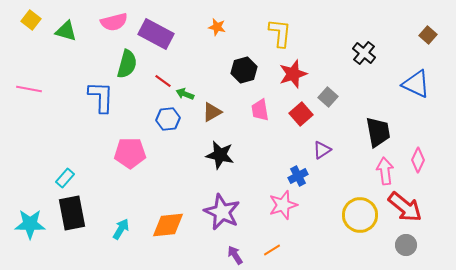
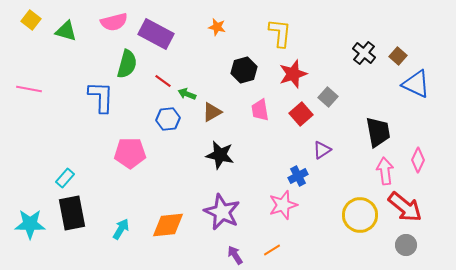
brown square: moved 30 px left, 21 px down
green arrow: moved 2 px right
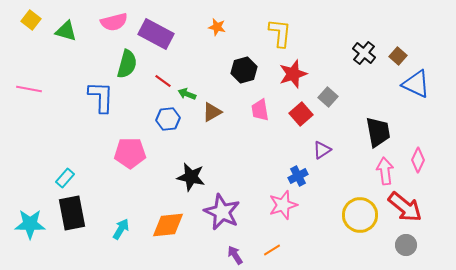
black star: moved 29 px left, 22 px down
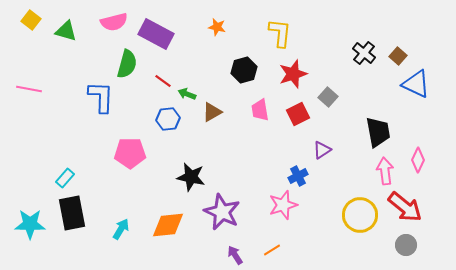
red square: moved 3 px left; rotated 15 degrees clockwise
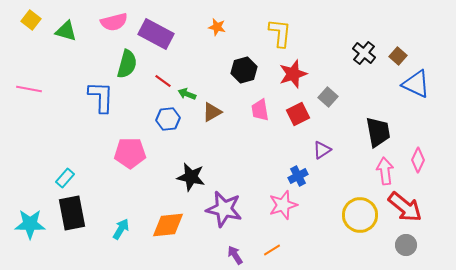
purple star: moved 2 px right, 3 px up; rotated 12 degrees counterclockwise
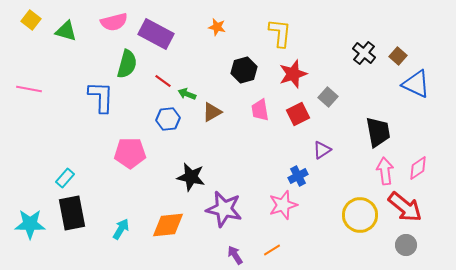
pink diamond: moved 8 px down; rotated 30 degrees clockwise
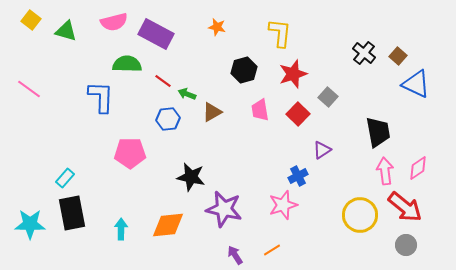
green semicircle: rotated 104 degrees counterclockwise
pink line: rotated 25 degrees clockwise
red square: rotated 20 degrees counterclockwise
cyan arrow: rotated 30 degrees counterclockwise
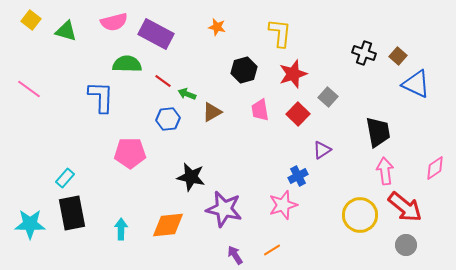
black cross: rotated 20 degrees counterclockwise
pink diamond: moved 17 px right
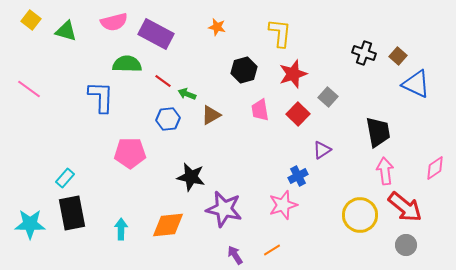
brown triangle: moved 1 px left, 3 px down
